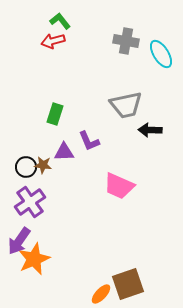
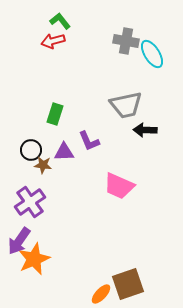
cyan ellipse: moved 9 px left
black arrow: moved 5 px left
black circle: moved 5 px right, 17 px up
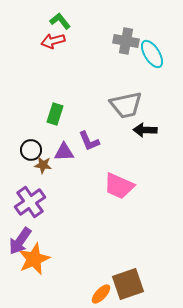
purple arrow: moved 1 px right
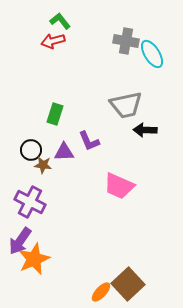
purple cross: rotated 28 degrees counterclockwise
brown square: rotated 24 degrees counterclockwise
orange ellipse: moved 2 px up
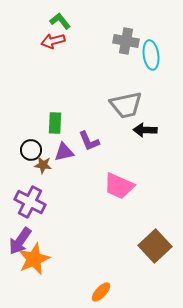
cyan ellipse: moved 1 px left, 1 px down; rotated 24 degrees clockwise
green rectangle: moved 9 px down; rotated 15 degrees counterclockwise
purple triangle: rotated 10 degrees counterclockwise
brown square: moved 27 px right, 38 px up
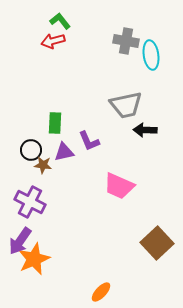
brown square: moved 2 px right, 3 px up
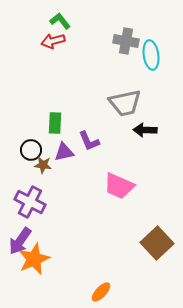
gray trapezoid: moved 1 px left, 2 px up
